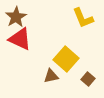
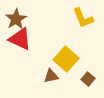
brown star: moved 2 px down
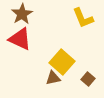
brown star: moved 6 px right, 5 px up
yellow square: moved 4 px left, 3 px down
brown triangle: moved 2 px right, 2 px down
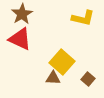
yellow L-shape: rotated 55 degrees counterclockwise
brown triangle: rotated 14 degrees clockwise
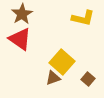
red triangle: rotated 10 degrees clockwise
brown triangle: rotated 21 degrees counterclockwise
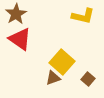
brown star: moved 6 px left
yellow L-shape: moved 2 px up
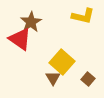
brown star: moved 15 px right, 8 px down
brown triangle: rotated 42 degrees counterclockwise
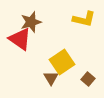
yellow L-shape: moved 1 px right, 3 px down
brown star: rotated 15 degrees clockwise
yellow square: rotated 15 degrees clockwise
brown triangle: moved 2 px left
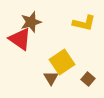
yellow L-shape: moved 4 px down
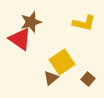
brown triangle: rotated 21 degrees clockwise
